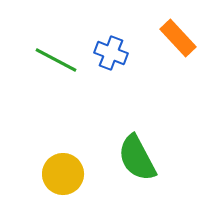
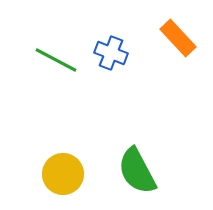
green semicircle: moved 13 px down
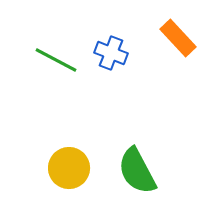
yellow circle: moved 6 px right, 6 px up
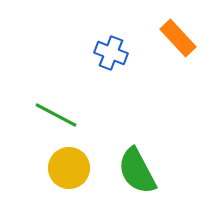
green line: moved 55 px down
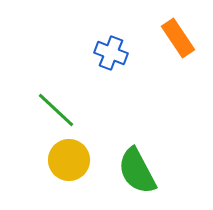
orange rectangle: rotated 9 degrees clockwise
green line: moved 5 px up; rotated 15 degrees clockwise
yellow circle: moved 8 px up
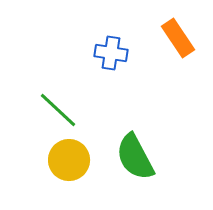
blue cross: rotated 12 degrees counterclockwise
green line: moved 2 px right
green semicircle: moved 2 px left, 14 px up
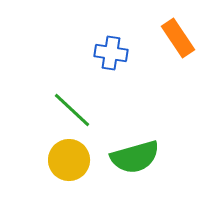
green line: moved 14 px right
green semicircle: rotated 78 degrees counterclockwise
